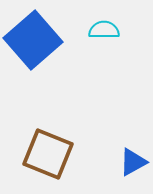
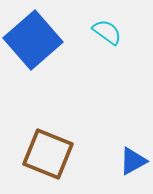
cyan semicircle: moved 3 px right, 2 px down; rotated 36 degrees clockwise
blue triangle: moved 1 px up
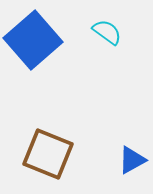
blue triangle: moved 1 px left, 1 px up
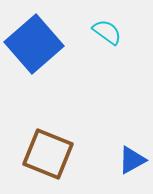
blue square: moved 1 px right, 4 px down
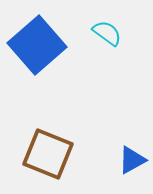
cyan semicircle: moved 1 px down
blue square: moved 3 px right, 1 px down
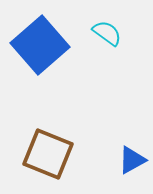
blue square: moved 3 px right
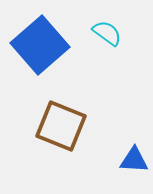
brown square: moved 13 px right, 28 px up
blue triangle: moved 2 px right; rotated 32 degrees clockwise
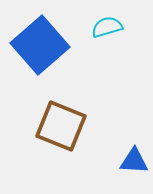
cyan semicircle: moved 6 px up; rotated 52 degrees counterclockwise
blue triangle: moved 1 px down
